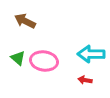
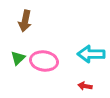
brown arrow: rotated 105 degrees counterclockwise
green triangle: rotated 35 degrees clockwise
red arrow: moved 6 px down
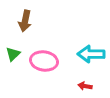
green triangle: moved 5 px left, 4 px up
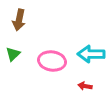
brown arrow: moved 6 px left, 1 px up
pink ellipse: moved 8 px right
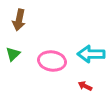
red arrow: rotated 16 degrees clockwise
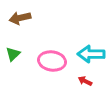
brown arrow: moved 1 px right, 2 px up; rotated 65 degrees clockwise
red arrow: moved 5 px up
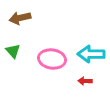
green triangle: moved 3 px up; rotated 28 degrees counterclockwise
pink ellipse: moved 2 px up
red arrow: rotated 24 degrees counterclockwise
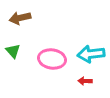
cyan arrow: rotated 8 degrees counterclockwise
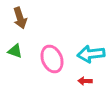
brown arrow: rotated 95 degrees counterclockwise
green triangle: moved 2 px right; rotated 28 degrees counterclockwise
pink ellipse: rotated 60 degrees clockwise
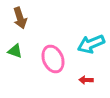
cyan arrow: moved 10 px up; rotated 16 degrees counterclockwise
pink ellipse: moved 1 px right
red arrow: moved 1 px right, 1 px up
